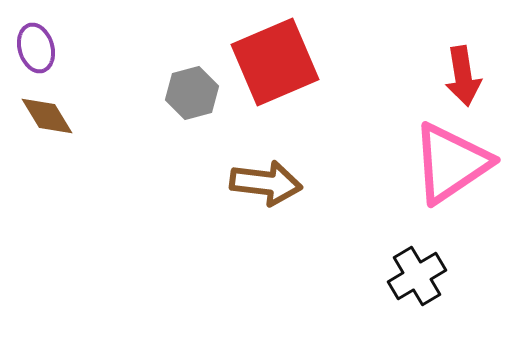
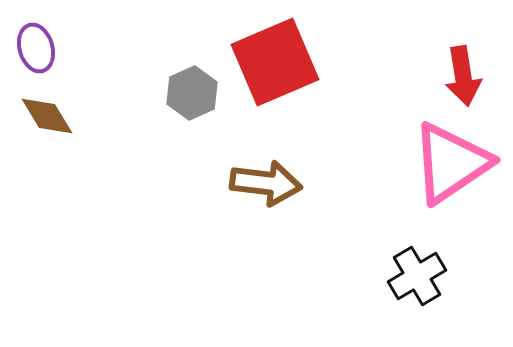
gray hexagon: rotated 9 degrees counterclockwise
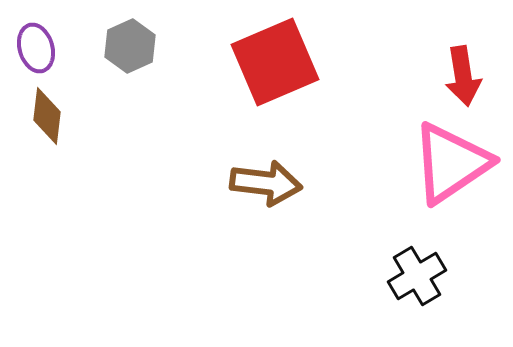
gray hexagon: moved 62 px left, 47 px up
brown diamond: rotated 38 degrees clockwise
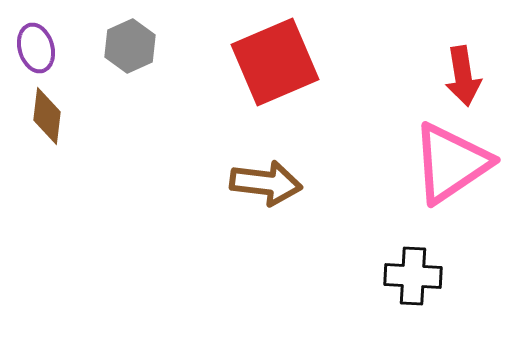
black cross: moved 4 px left; rotated 34 degrees clockwise
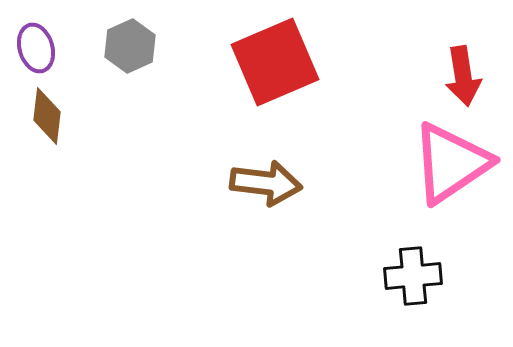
black cross: rotated 8 degrees counterclockwise
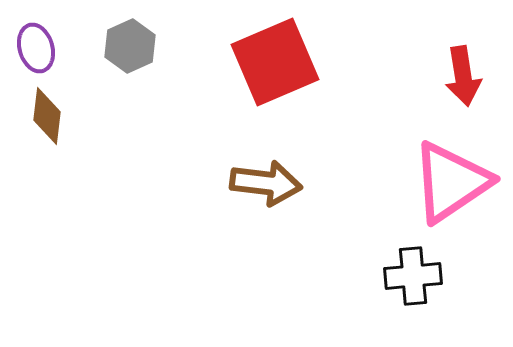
pink triangle: moved 19 px down
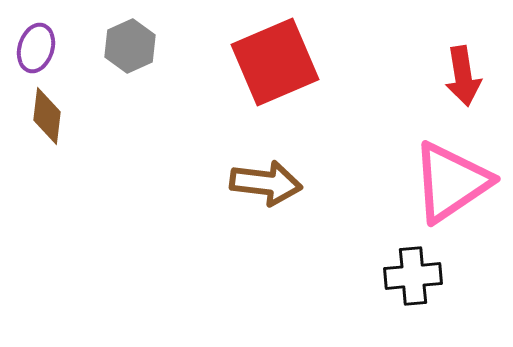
purple ellipse: rotated 33 degrees clockwise
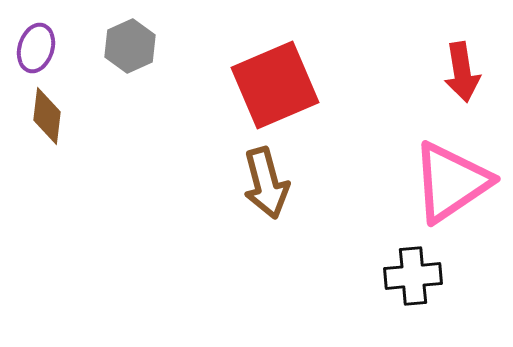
red square: moved 23 px down
red arrow: moved 1 px left, 4 px up
brown arrow: rotated 68 degrees clockwise
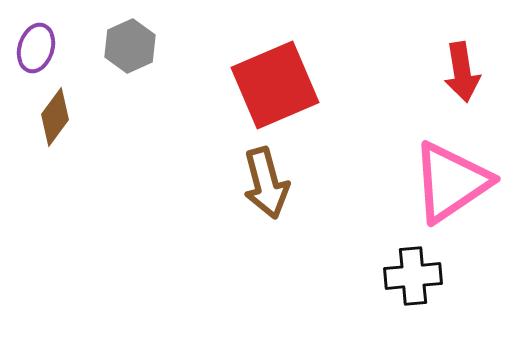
brown diamond: moved 8 px right, 1 px down; rotated 30 degrees clockwise
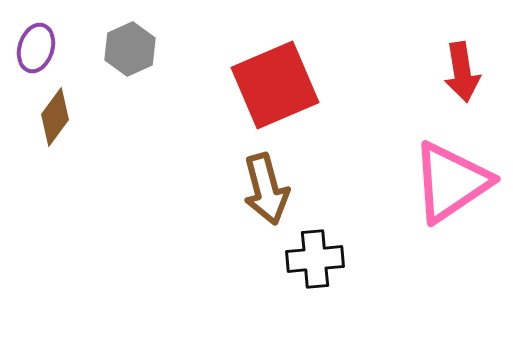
gray hexagon: moved 3 px down
brown arrow: moved 6 px down
black cross: moved 98 px left, 17 px up
